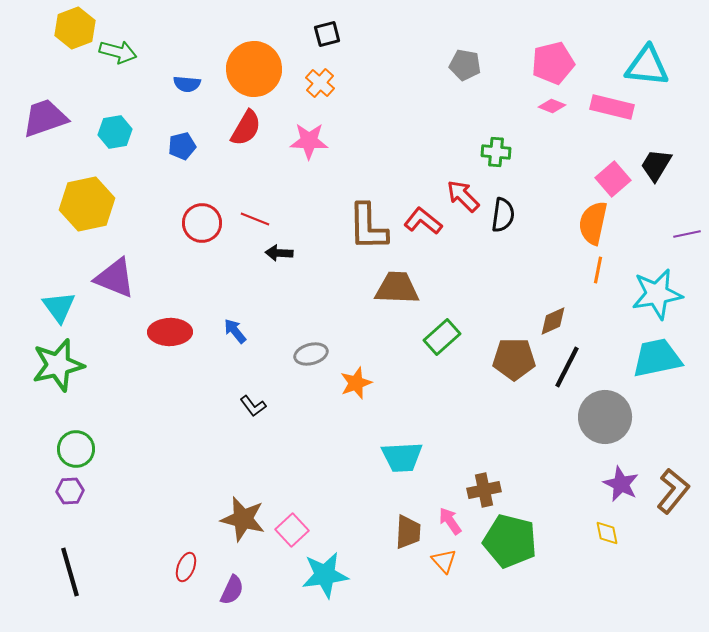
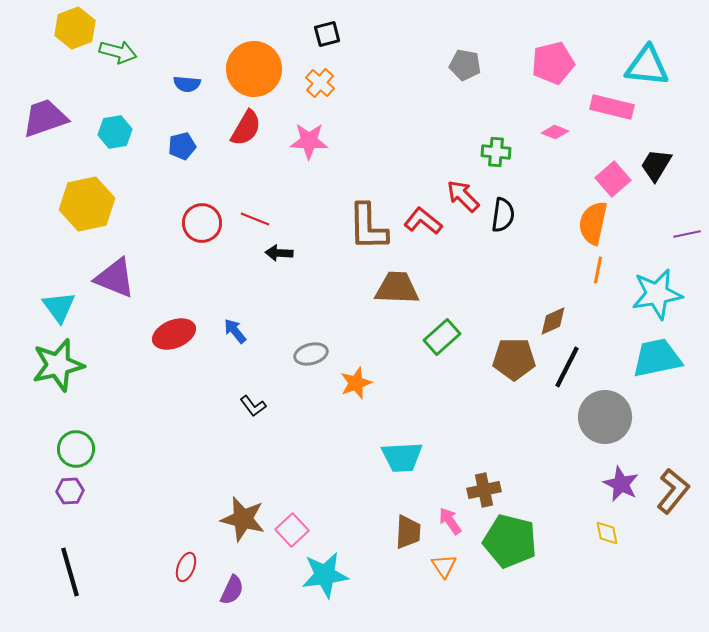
pink diamond at (552, 106): moved 3 px right, 26 px down
red ellipse at (170, 332): moved 4 px right, 2 px down; rotated 21 degrees counterclockwise
orange triangle at (444, 561): moved 5 px down; rotated 8 degrees clockwise
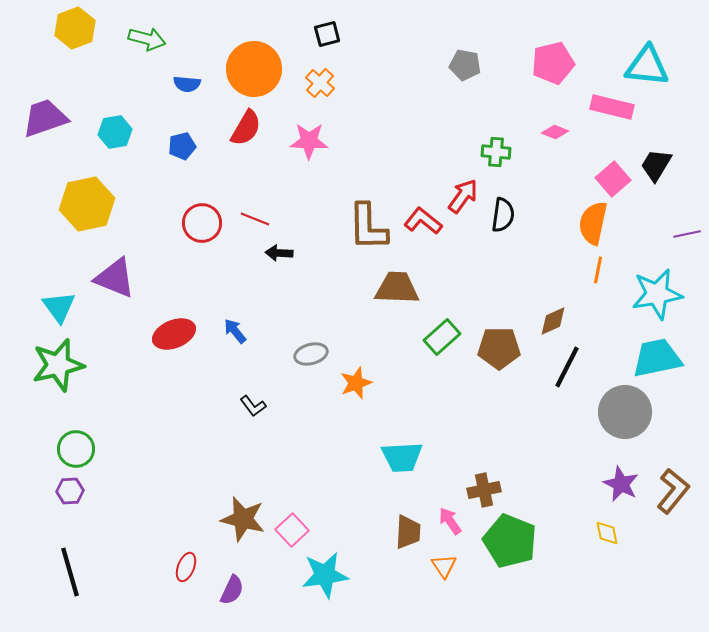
green arrow at (118, 52): moved 29 px right, 13 px up
red arrow at (463, 196): rotated 81 degrees clockwise
brown pentagon at (514, 359): moved 15 px left, 11 px up
gray circle at (605, 417): moved 20 px right, 5 px up
green pentagon at (510, 541): rotated 8 degrees clockwise
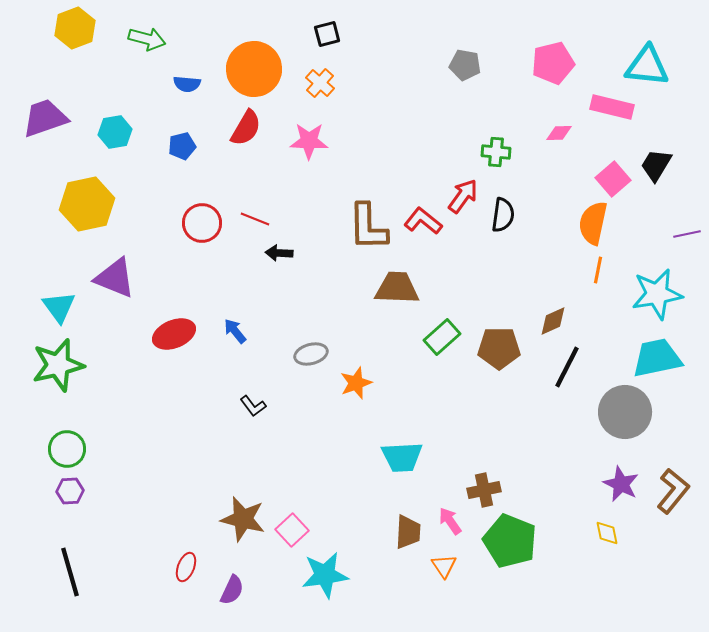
pink diamond at (555, 132): moved 4 px right, 1 px down; rotated 24 degrees counterclockwise
green circle at (76, 449): moved 9 px left
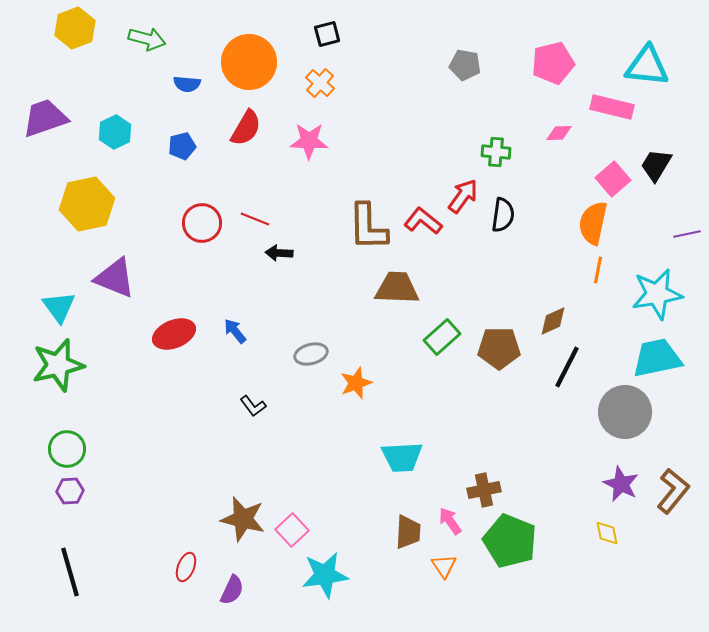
orange circle at (254, 69): moved 5 px left, 7 px up
cyan hexagon at (115, 132): rotated 16 degrees counterclockwise
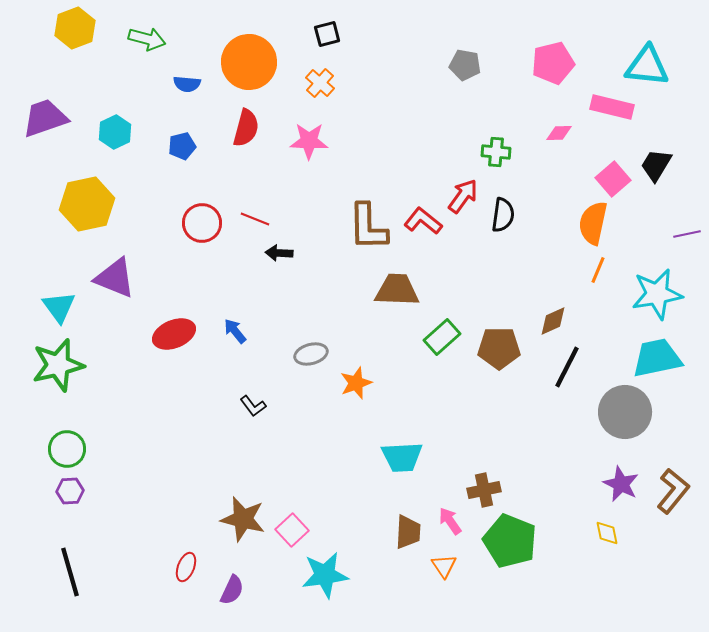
red semicircle at (246, 128): rotated 15 degrees counterclockwise
orange line at (598, 270): rotated 12 degrees clockwise
brown trapezoid at (397, 288): moved 2 px down
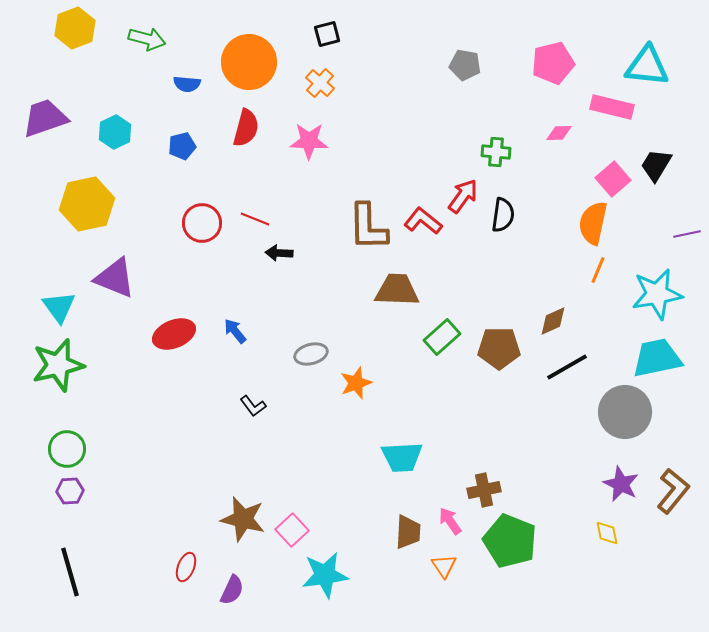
black line at (567, 367): rotated 33 degrees clockwise
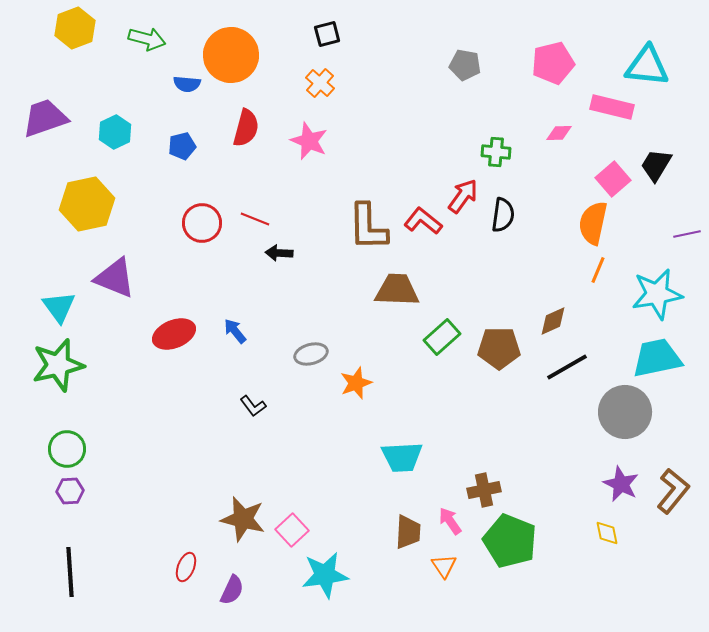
orange circle at (249, 62): moved 18 px left, 7 px up
pink star at (309, 141): rotated 21 degrees clockwise
black line at (70, 572): rotated 12 degrees clockwise
